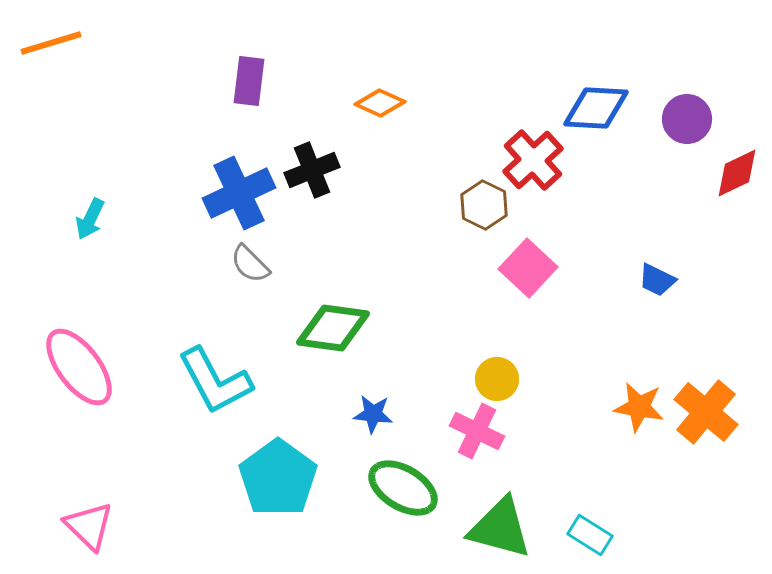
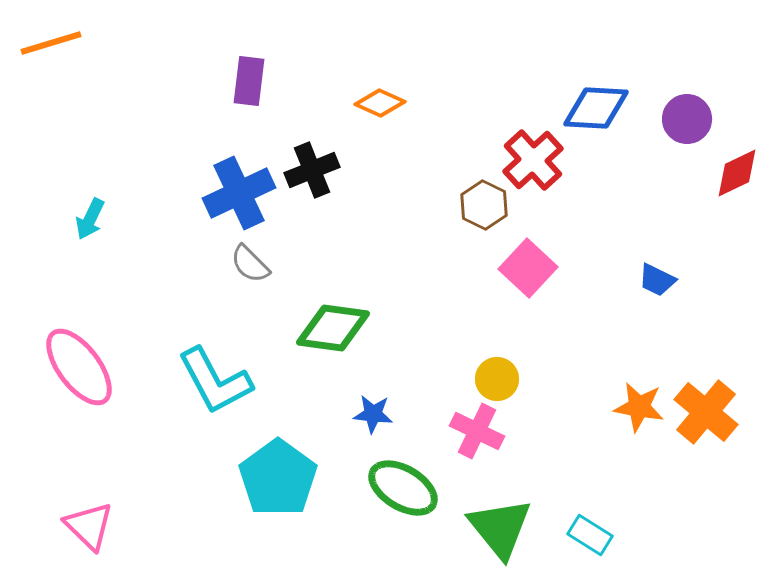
green triangle: rotated 36 degrees clockwise
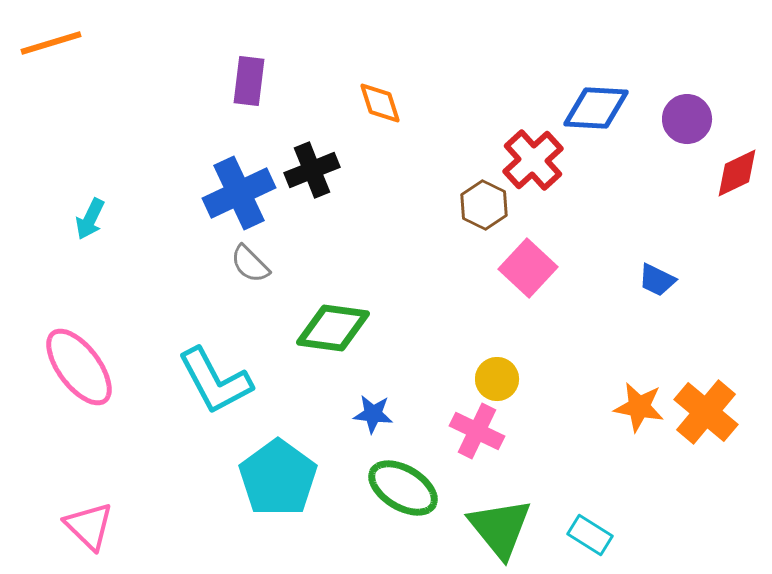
orange diamond: rotated 48 degrees clockwise
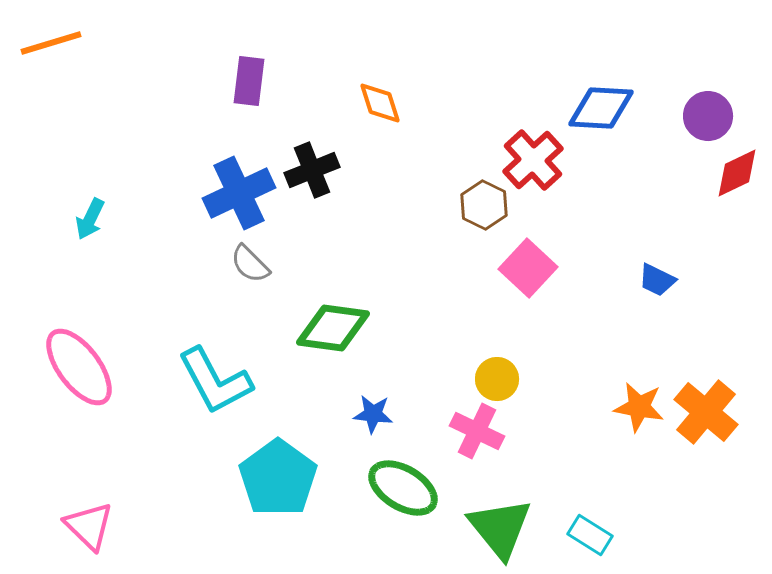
blue diamond: moved 5 px right
purple circle: moved 21 px right, 3 px up
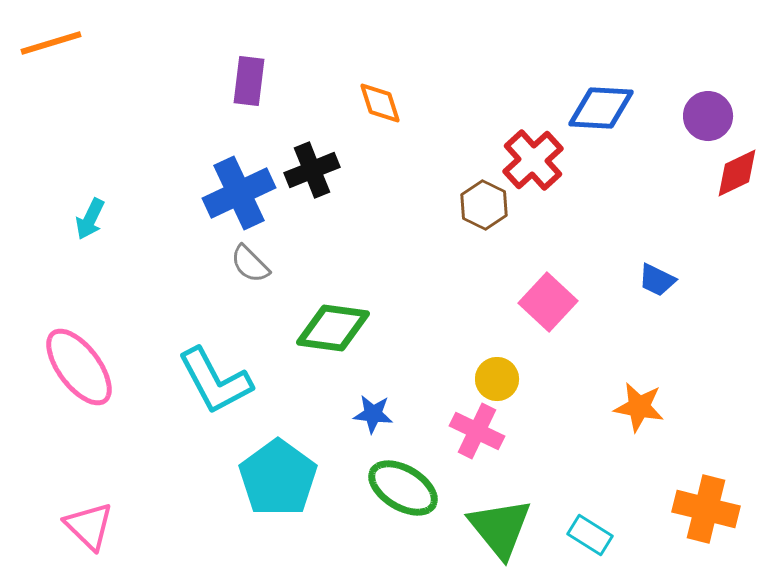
pink square: moved 20 px right, 34 px down
orange cross: moved 97 px down; rotated 26 degrees counterclockwise
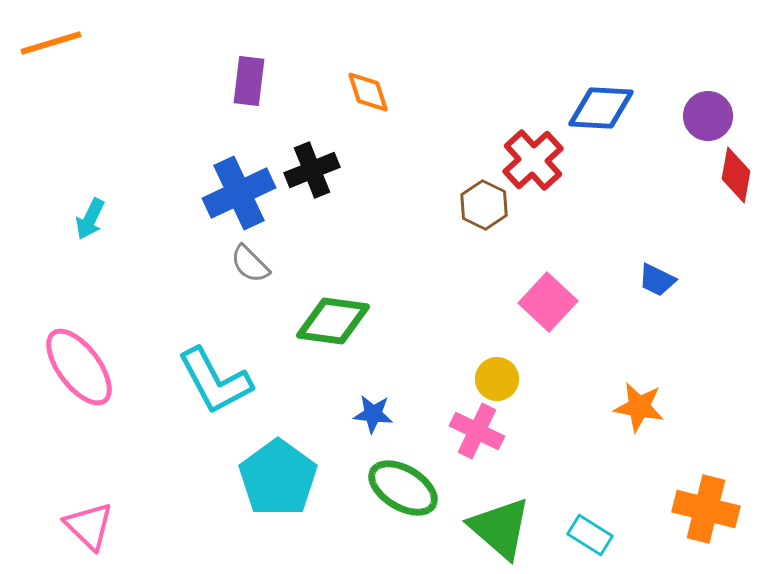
orange diamond: moved 12 px left, 11 px up
red diamond: moved 1 px left, 2 px down; rotated 54 degrees counterclockwise
green diamond: moved 7 px up
green triangle: rotated 10 degrees counterclockwise
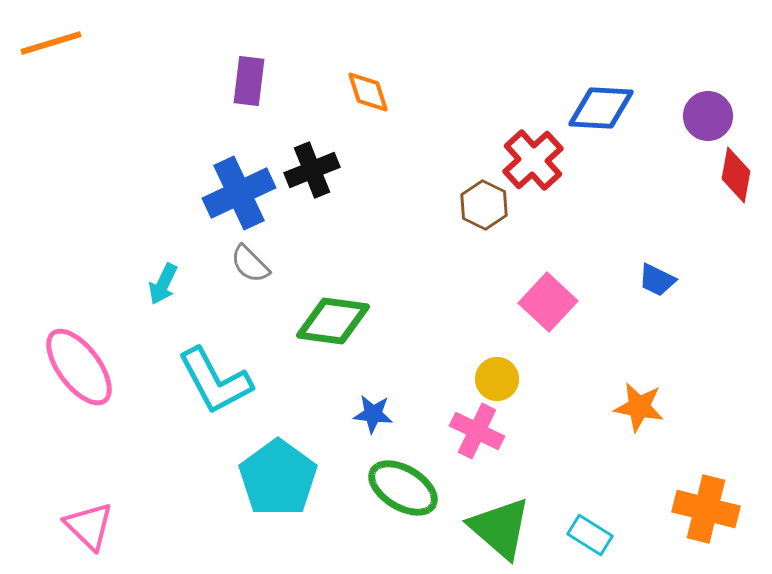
cyan arrow: moved 73 px right, 65 px down
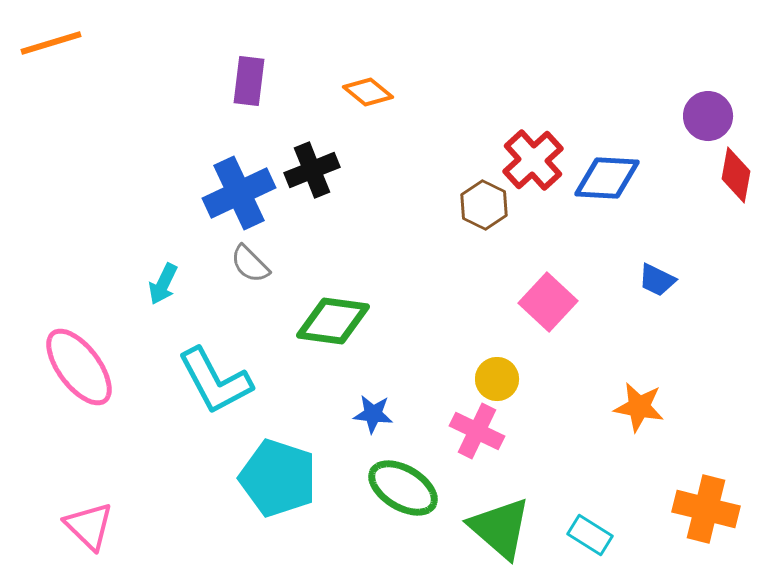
orange diamond: rotated 33 degrees counterclockwise
blue diamond: moved 6 px right, 70 px down
cyan pentagon: rotated 18 degrees counterclockwise
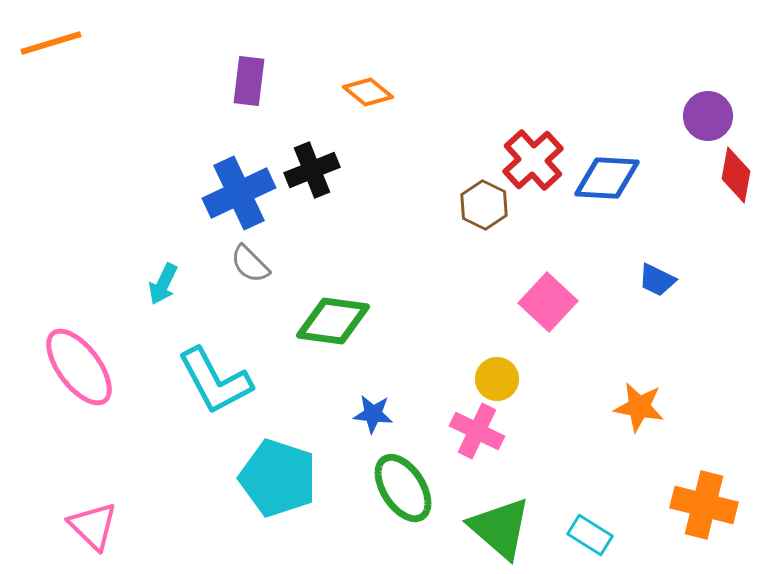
green ellipse: rotated 26 degrees clockwise
orange cross: moved 2 px left, 4 px up
pink triangle: moved 4 px right
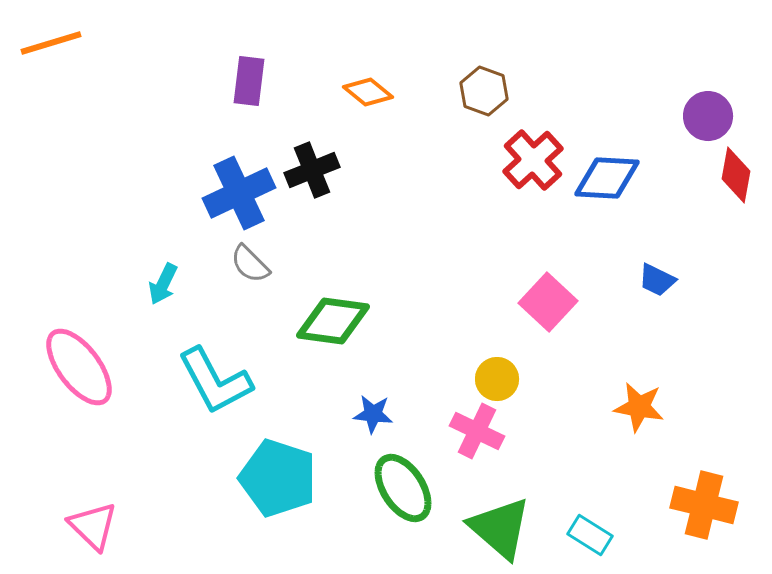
brown hexagon: moved 114 px up; rotated 6 degrees counterclockwise
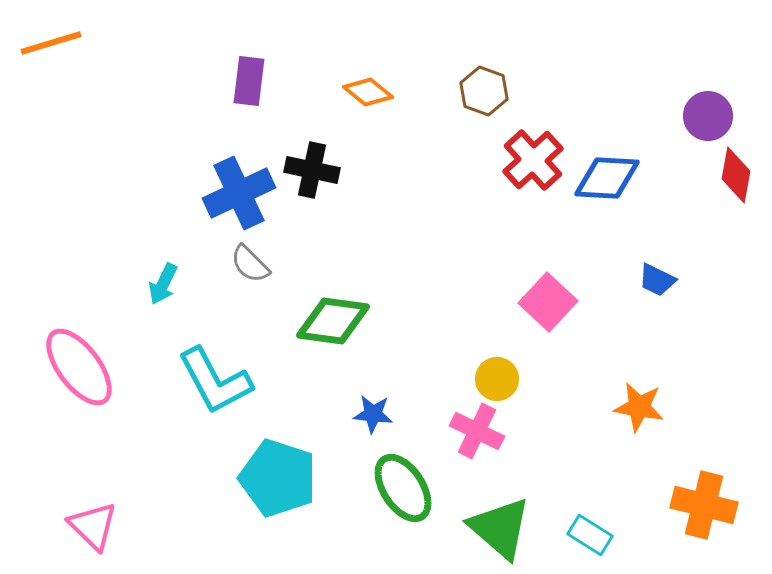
black cross: rotated 34 degrees clockwise
